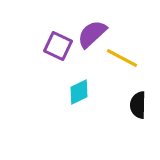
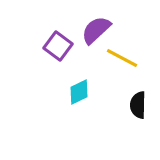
purple semicircle: moved 4 px right, 4 px up
purple square: rotated 12 degrees clockwise
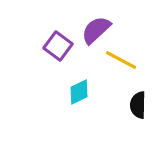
yellow line: moved 1 px left, 2 px down
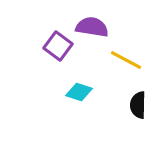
purple semicircle: moved 4 px left, 3 px up; rotated 52 degrees clockwise
yellow line: moved 5 px right
cyan diamond: rotated 44 degrees clockwise
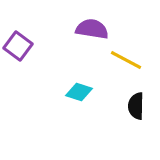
purple semicircle: moved 2 px down
purple square: moved 40 px left
black semicircle: moved 2 px left, 1 px down
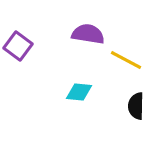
purple semicircle: moved 4 px left, 5 px down
cyan diamond: rotated 12 degrees counterclockwise
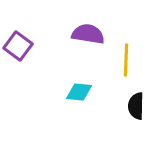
yellow line: rotated 64 degrees clockwise
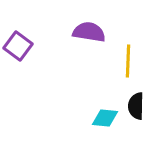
purple semicircle: moved 1 px right, 2 px up
yellow line: moved 2 px right, 1 px down
cyan diamond: moved 26 px right, 26 px down
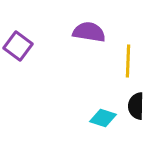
cyan diamond: moved 2 px left; rotated 12 degrees clockwise
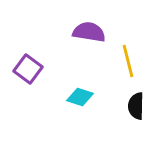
purple square: moved 10 px right, 23 px down
yellow line: rotated 16 degrees counterclockwise
cyan diamond: moved 23 px left, 21 px up
